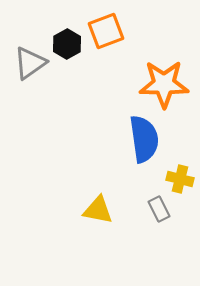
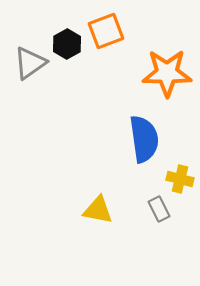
orange star: moved 3 px right, 11 px up
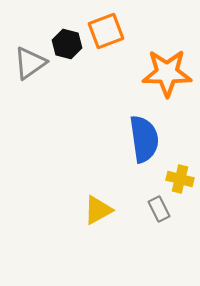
black hexagon: rotated 16 degrees counterclockwise
yellow triangle: rotated 40 degrees counterclockwise
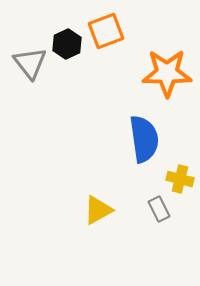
black hexagon: rotated 20 degrees clockwise
gray triangle: rotated 33 degrees counterclockwise
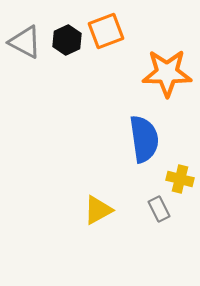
black hexagon: moved 4 px up
gray triangle: moved 5 px left, 21 px up; rotated 24 degrees counterclockwise
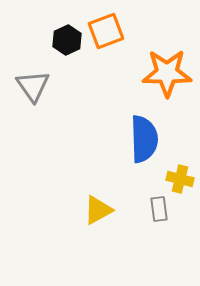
gray triangle: moved 8 px right, 44 px down; rotated 27 degrees clockwise
blue semicircle: rotated 6 degrees clockwise
gray rectangle: rotated 20 degrees clockwise
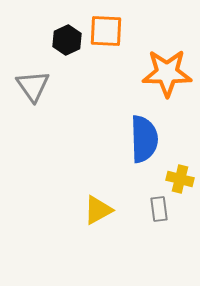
orange square: rotated 24 degrees clockwise
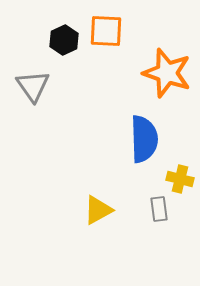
black hexagon: moved 3 px left
orange star: rotated 18 degrees clockwise
